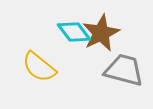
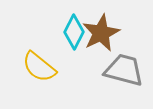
cyan diamond: rotated 64 degrees clockwise
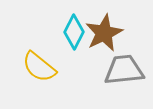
brown star: moved 3 px right
gray trapezoid: rotated 21 degrees counterclockwise
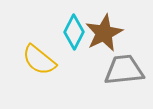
yellow semicircle: moved 7 px up
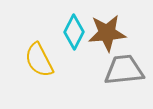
brown star: moved 3 px right; rotated 21 degrees clockwise
yellow semicircle: rotated 24 degrees clockwise
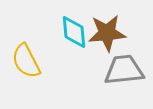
cyan diamond: rotated 32 degrees counterclockwise
yellow semicircle: moved 13 px left, 1 px down
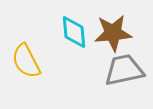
brown star: moved 6 px right
gray trapezoid: rotated 6 degrees counterclockwise
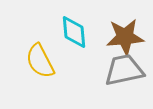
brown star: moved 12 px right, 4 px down
yellow semicircle: moved 14 px right
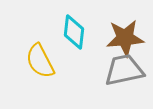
cyan diamond: rotated 12 degrees clockwise
brown star: moved 1 px down
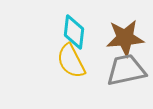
yellow semicircle: moved 31 px right
gray trapezoid: moved 2 px right
